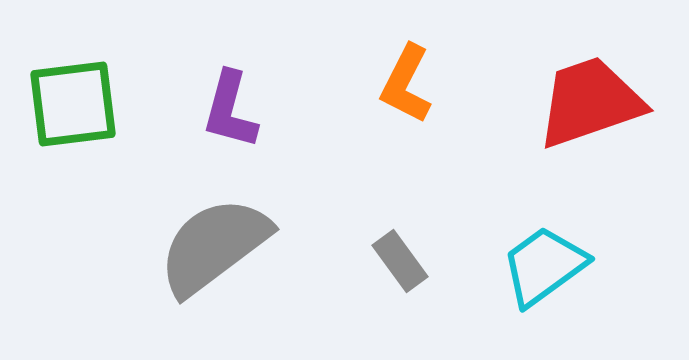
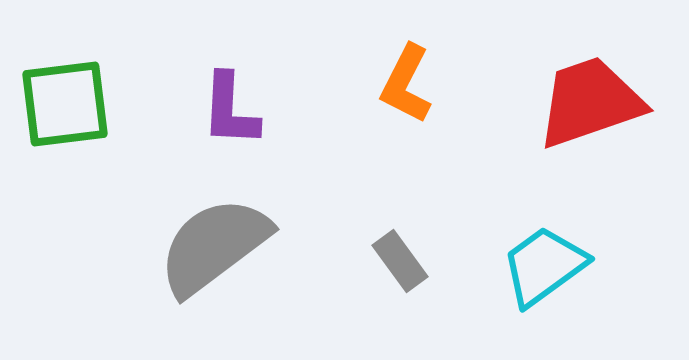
green square: moved 8 px left
purple L-shape: rotated 12 degrees counterclockwise
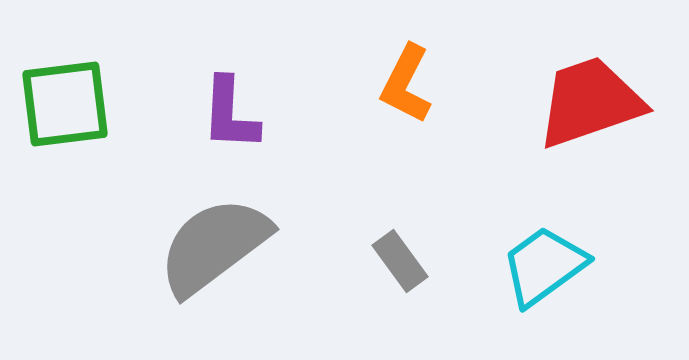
purple L-shape: moved 4 px down
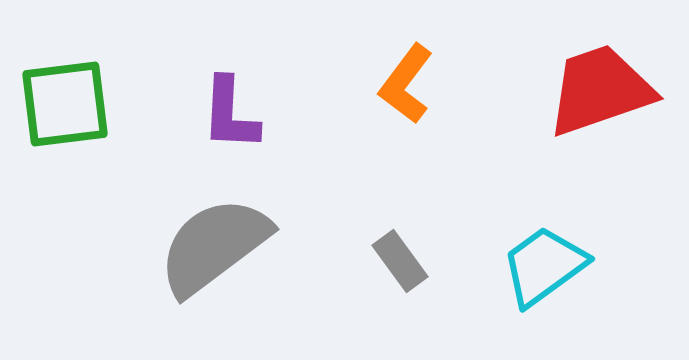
orange L-shape: rotated 10 degrees clockwise
red trapezoid: moved 10 px right, 12 px up
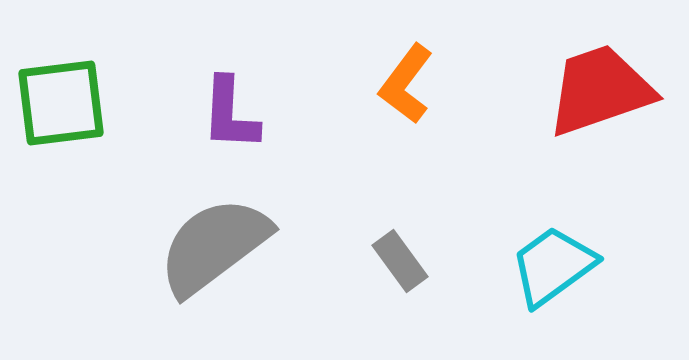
green square: moved 4 px left, 1 px up
cyan trapezoid: moved 9 px right
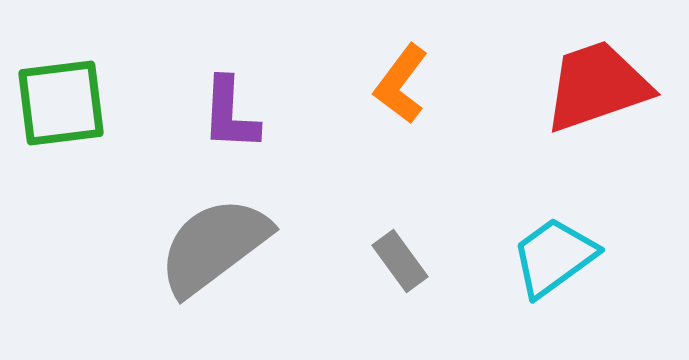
orange L-shape: moved 5 px left
red trapezoid: moved 3 px left, 4 px up
cyan trapezoid: moved 1 px right, 9 px up
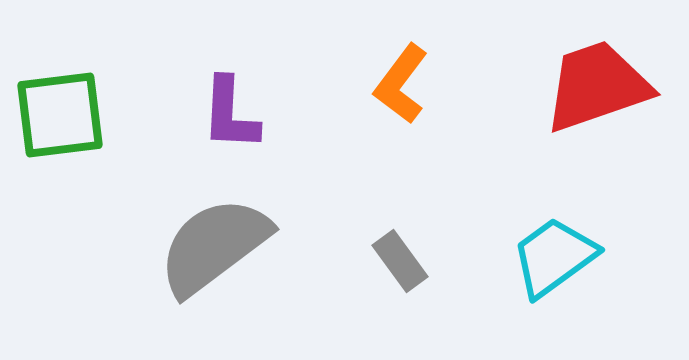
green square: moved 1 px left, 12 px down
